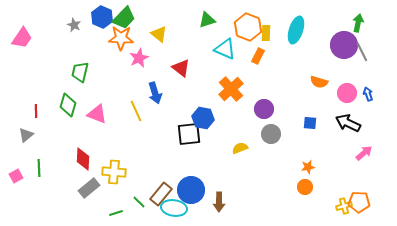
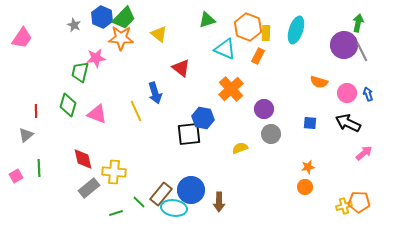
pink star at (139, 58): moved 43 px left; rotated 18 degrees clockwise
red diamond at (83, 159): rotated 15 degrees counterclockwise
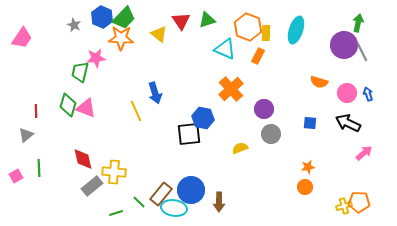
red triangle at (181, 68): moved 47 px up; rotated 18 degrees clockwise
pink triangle at (97, 114): moved 11 px left, 6 px up
gray rectangle at (89, 188): moved 3 px right, 2 px up
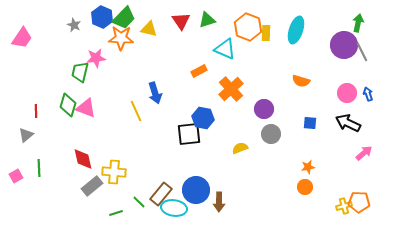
yellow triangle at (159, 34): moved 10 px left, 5 px up; rotated 24 degrees counterclockwise
orange rectangle at (258, 56): moved 59 px left, 15 px down; rotated 35 degrees clockwise
orange semicircle at (319, 82): moved 18 px left, 1 px up
blue circle at (191, 190): moved 5 px right
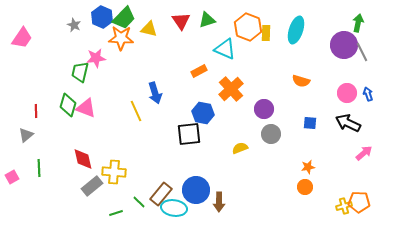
blue hexagon at (203, 118): moved 5 px up
pink square at (16, 176): moved 4 px left, 1 px down
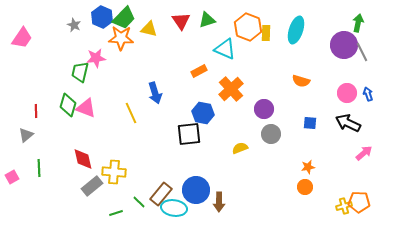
yellow line at (136, 111): moved 5 px left, 2 px down
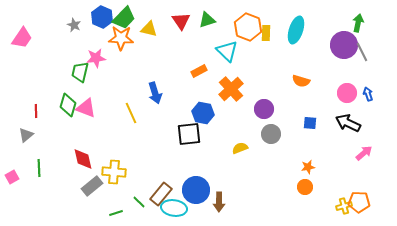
cyan triangle at (225, 49): moved 2 px right, 2 px down; rotated 20 degrees clockwise
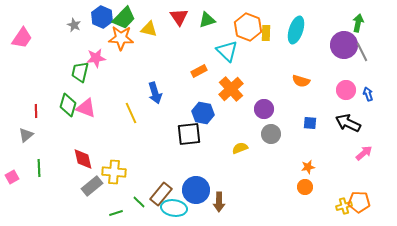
red triangle at (181, 21): moved 2 px left, 4 px up
pink circle at (347, 93): moved 1 px left, 3 px up
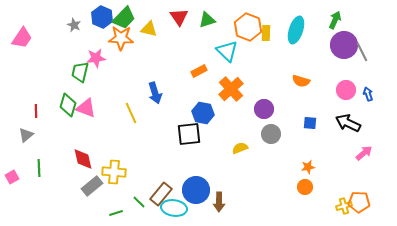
green arrow at (358, 23): moved 23 px left, 3 px up; rotated 12 degrees clockwise
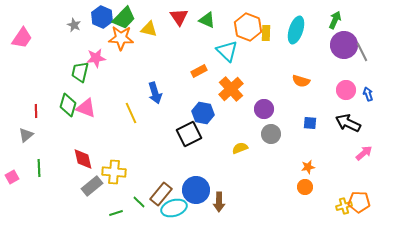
green triangle at (207, 20): rotated 42 degrees clockwise
black square at (189, 134): rotated 20 degrees counterclockwise
cyan ellipse at (174, 208): rotated 25 degrees counterclockwise
